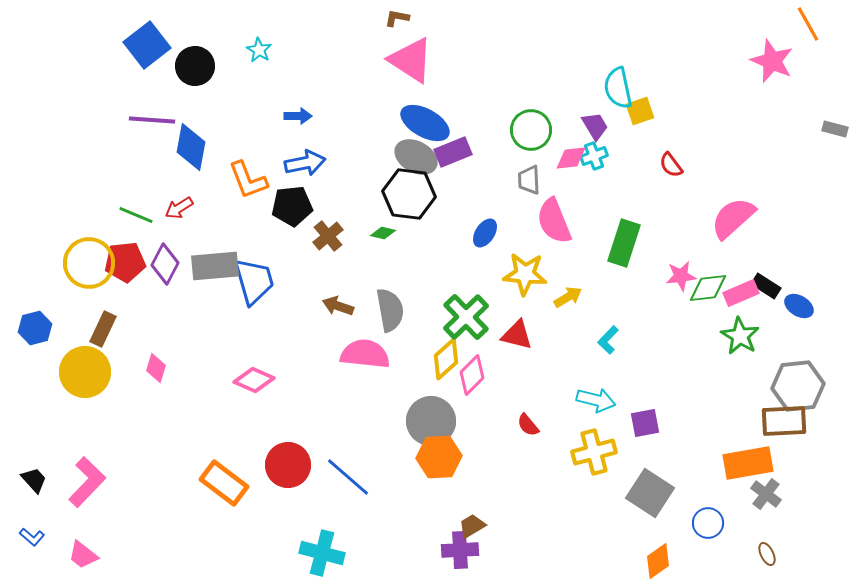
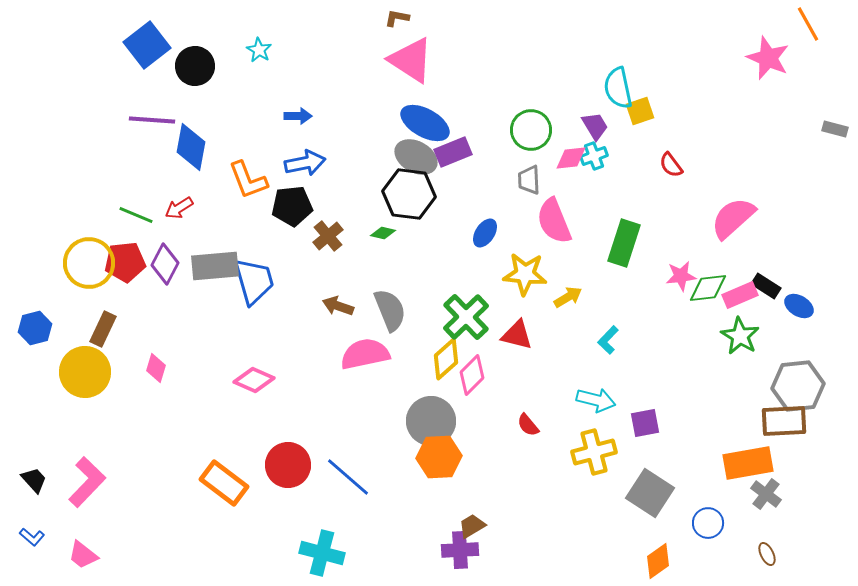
pink star at (772, 61): moved 4 px left, 3 px up
pink rectangle at (741, 293): moved 1 px left, 2 px down
gray semicircle at (390, 310): rotated 12 degrees counterclockwise
pink semicircle at (365, 354): rotated 18 degrees counterclockwise
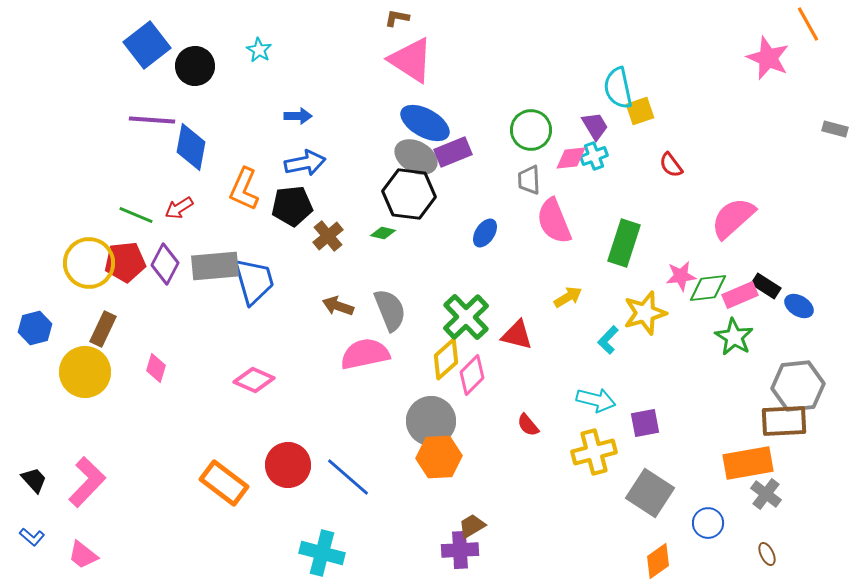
orange L-shape at (248, 180): moved 4 px left, 9 px down; rotated 45 degrees clockwise
yellow star at (525, 274): moved 120 px right, 39 px down; rotated 21 degrees counterclockwise
green star at (740, 336): moved 6 px left, 1 px down
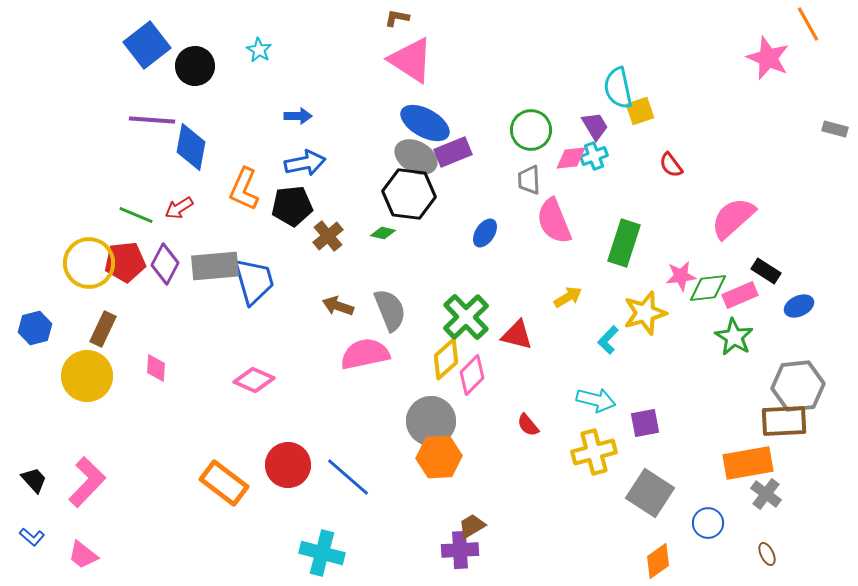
black rectangle at (766, 286): moved 15 px up
blue ellipse at (799, 306): rotated 56 degrees counterclockwise
pink diamond at (156, 368): rotated 12 degrees counterclockwise
yellow circle at (85, 372): moved 2 px right, 4 px down
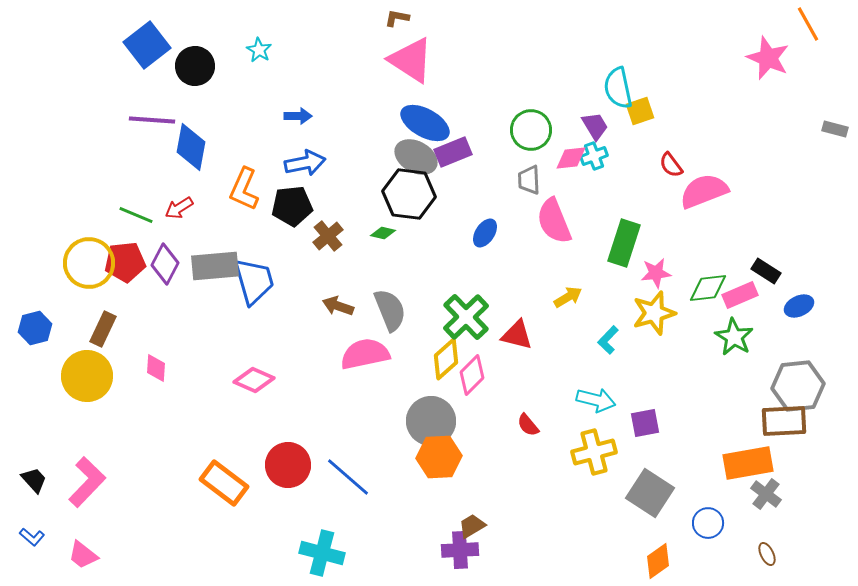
pink semicircle at (733, 218): moved 29 px left, 27 px up; rotated 21 degrees clockwise
pink star at (681, 276): moved 25 px left, 3 px up
yellow star at (645, 313): moved 9 px right
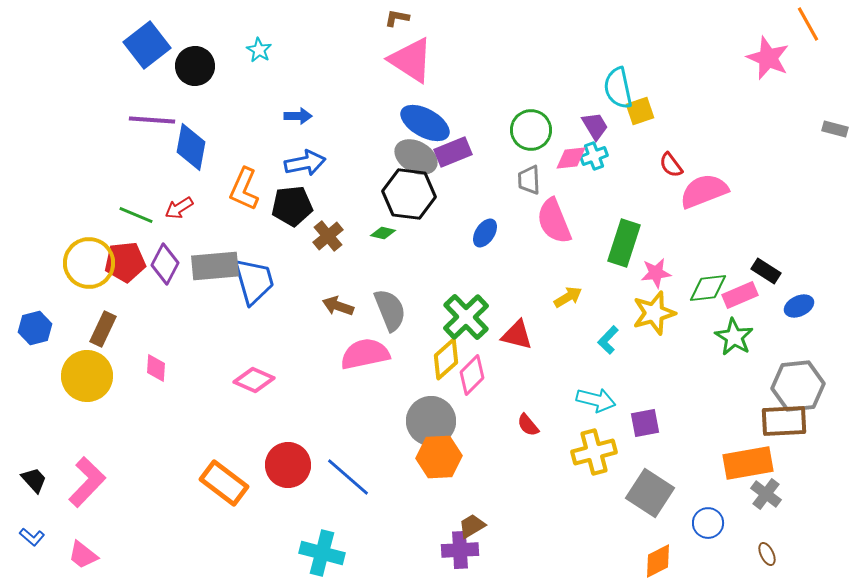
orange diamond at (658, 561): rotated 9 degrees clockwise
